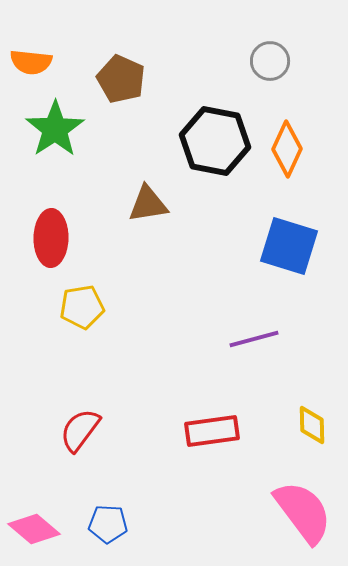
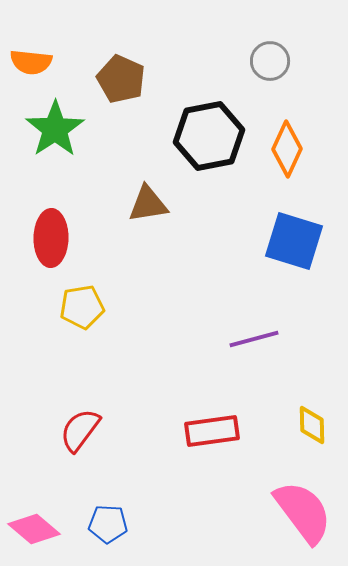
black hexagon: moved 6 px left, 5 px up; rotated 22 degrees counterclockwise
blue square: moved 5 px right, 5 px up
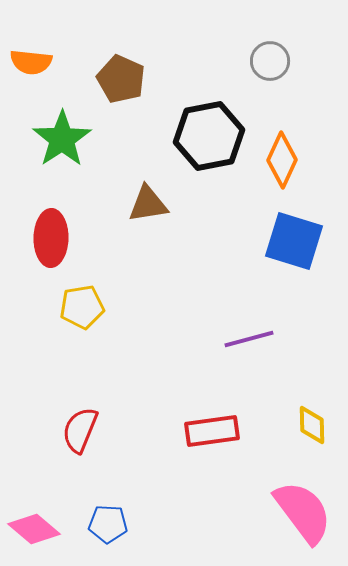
green star: moved 7 px right, 10 px down
orange diamond: moved 5 px left, 11 px down
purple line: moved 5 px left
red semicircle: rotated 15 degrees counterclockwise
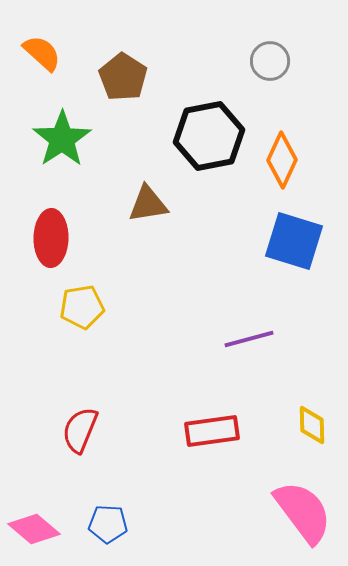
orange semicircle: moved 11 px right, 9 px up; rotated 144 degrees counterclockwise
brown pentagon: moved 2 px right, 2 px up; rotated 9 degrees clockwise
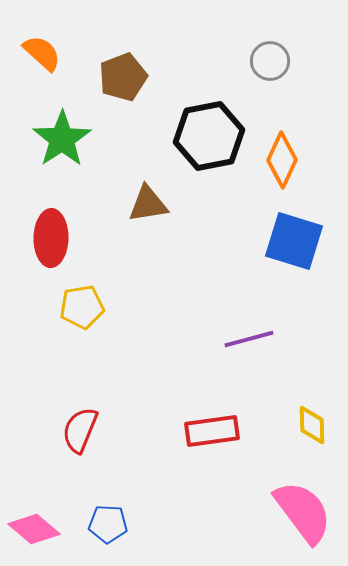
brown pentagon: rotated 18 degrees clockwise
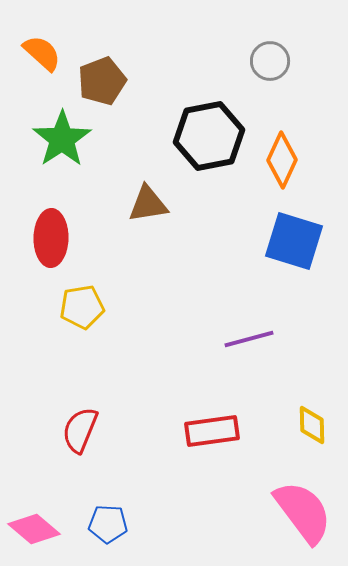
brown pentagon: moved 21 px left, 4 px down
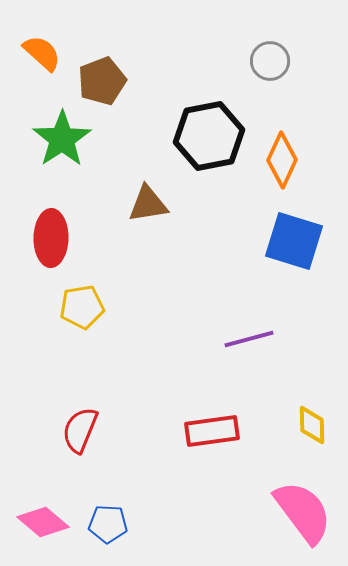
pink diamond: moved 9 px right, 7 px up
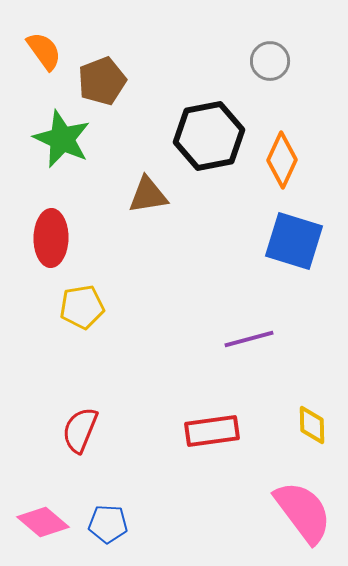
orange semicircle: moved 2 px right, 2 px up; rotated 12 degrees clockwise
green star: rotated 14 degrees counterclockwise
brown triangle: moved 9 px up
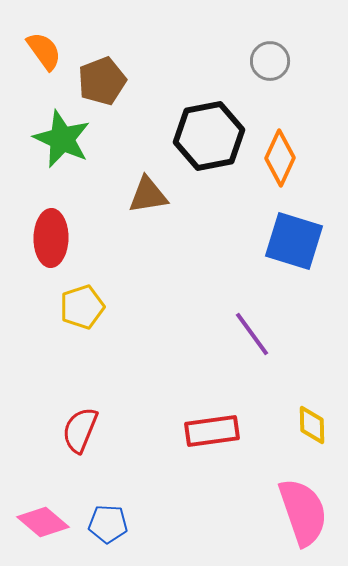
orange diamond: moved 2 px left, 2 px up
yellow pentagon: rotated 9 degrees counterclockwise
purple line: moved 3 px right, 5 px up; rotated 69 degrees clockwise
pink semicircle: rotated 18 degrees clockwise
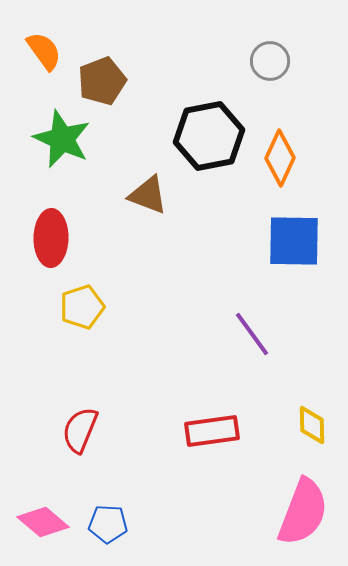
brown triangle: rotated 30 degrees clockwise
blue square: rotated 16 degrees counterclockwise
pink semicircle: rotated 40 degrees clockwise
